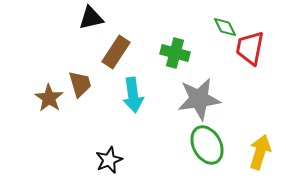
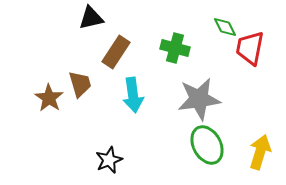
green cross: moved 5 px up
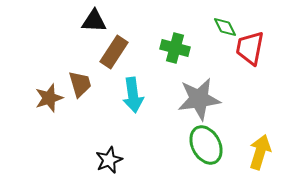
black triangle: moved 3 px right, 3 px down; rotated 16 degrees clockwise
brown rectangle: moved 2 px left
brown star: rotated 20 degrees clockwise
green ellipse: moved 1 px left
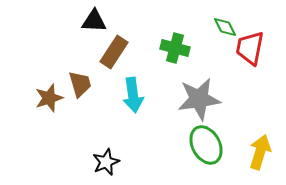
black star: moved 3 px left, 2 px down
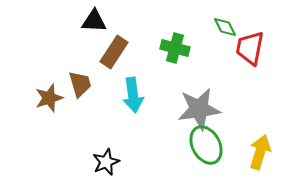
gray star: moved 10 px down
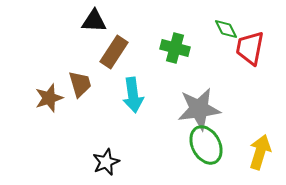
green diamond: moved 1 px right, 2 px down
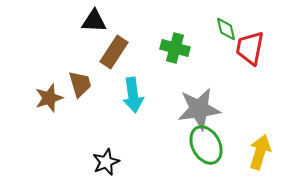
green diamond: rotated 15 degrees clockwise
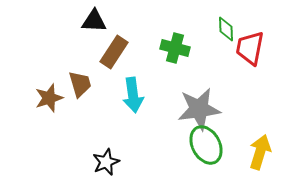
green diamond: rotated 10 degrees clockwise
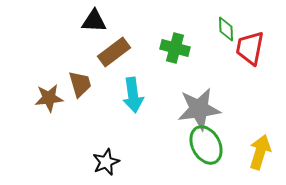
brown rectangle: rotated 20 degrees clockwise
brown star: rotated 12 degrees clockwise
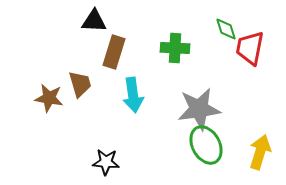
green diamond: rotated 15 degrees counterclockwise
green cross: rotated 12 degrees counterclockwise
brown rectangle: rotated 36 degrees counterclockwise
brown star: rotated 16 degrees clockwise
black star: rotated 28 degrees clockwise
